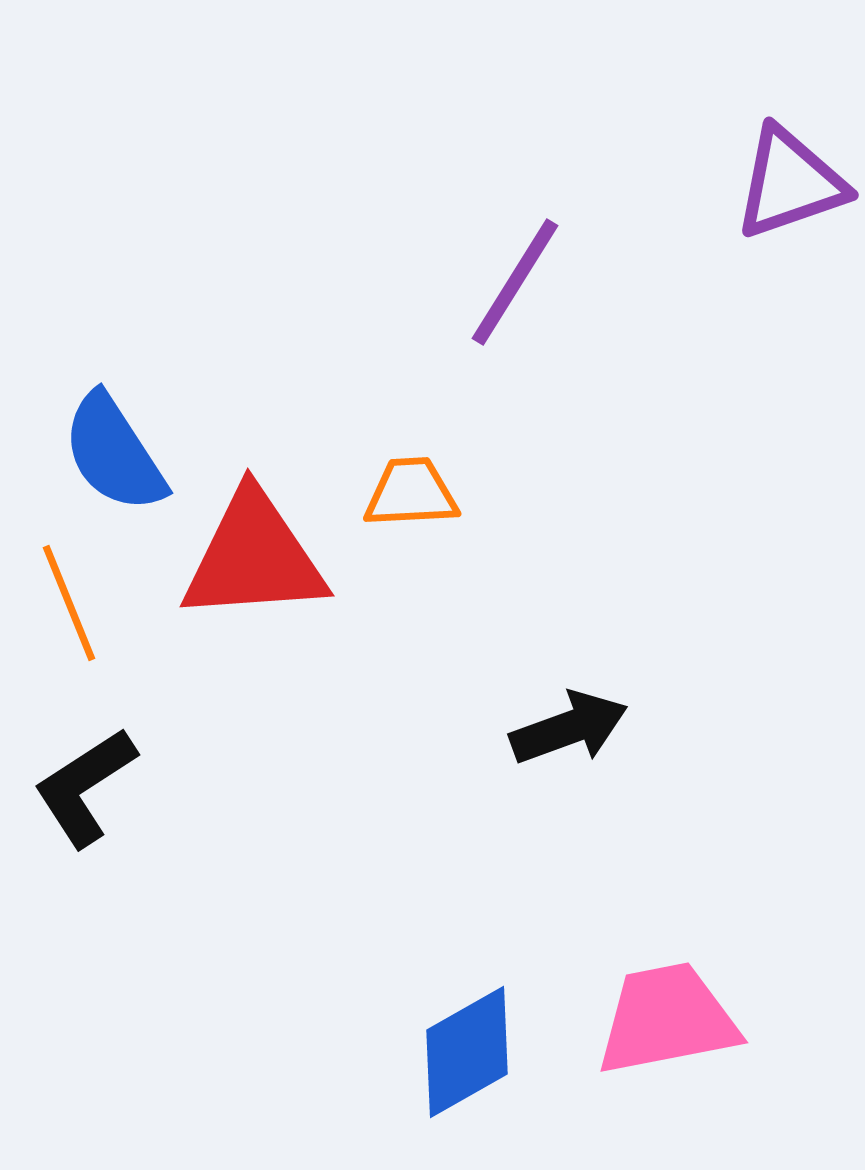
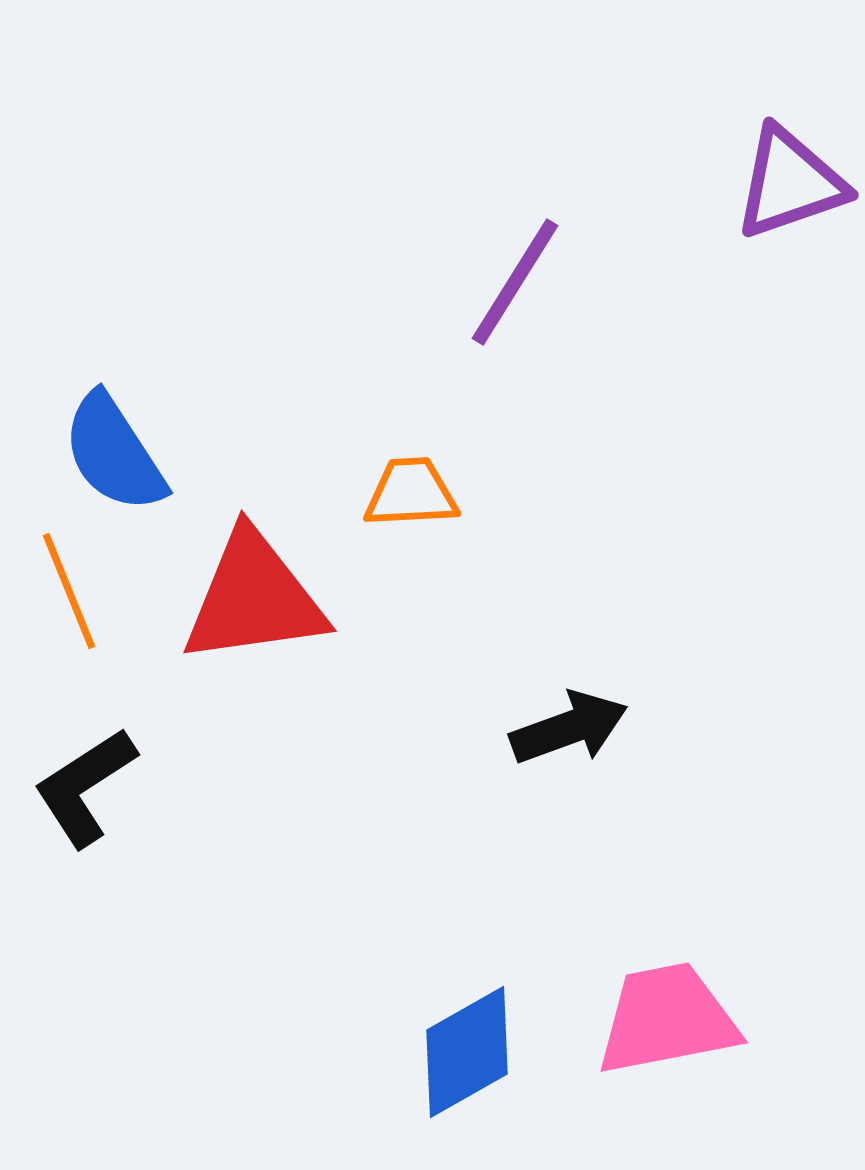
red triangle: moved 41 px down; rotated 4 degrees counterclockwise
orange line: moved 12 px up
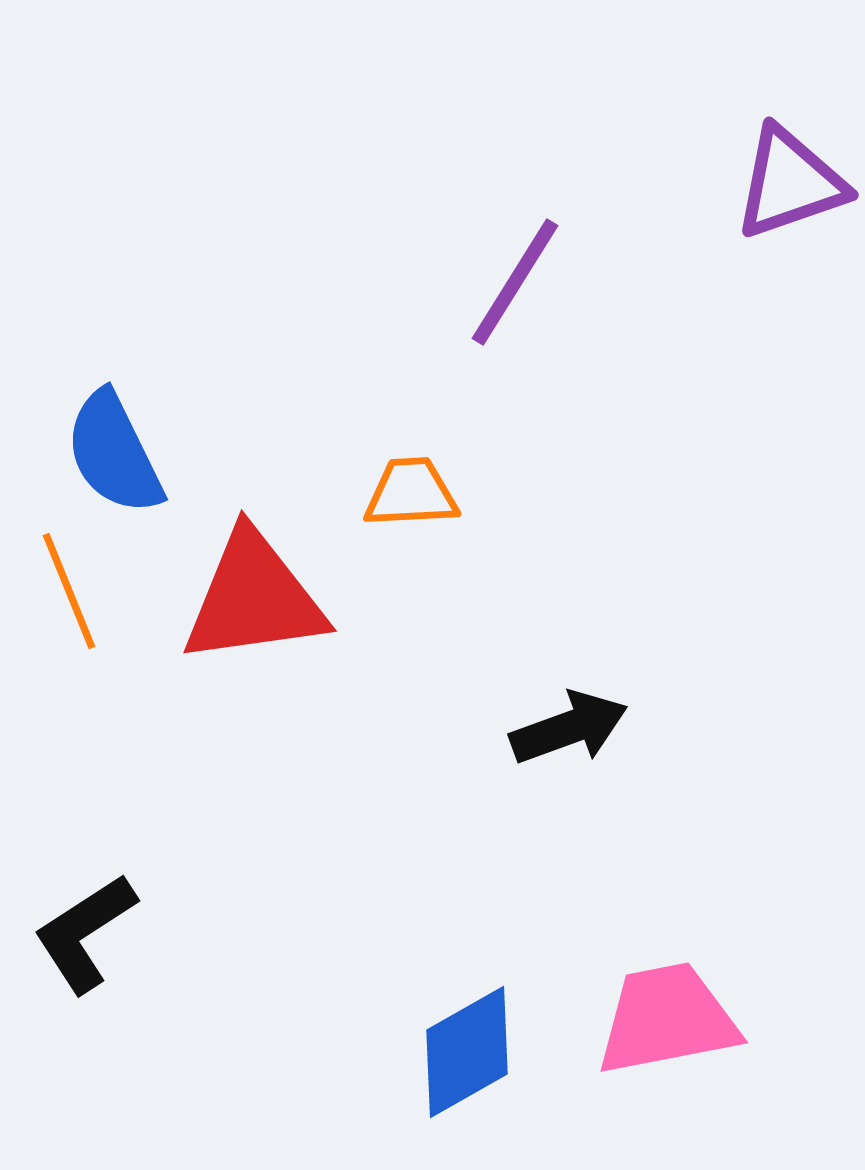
blue semicircle: rotated 7 degrees clockwise
black L-shape: moved 146 px down
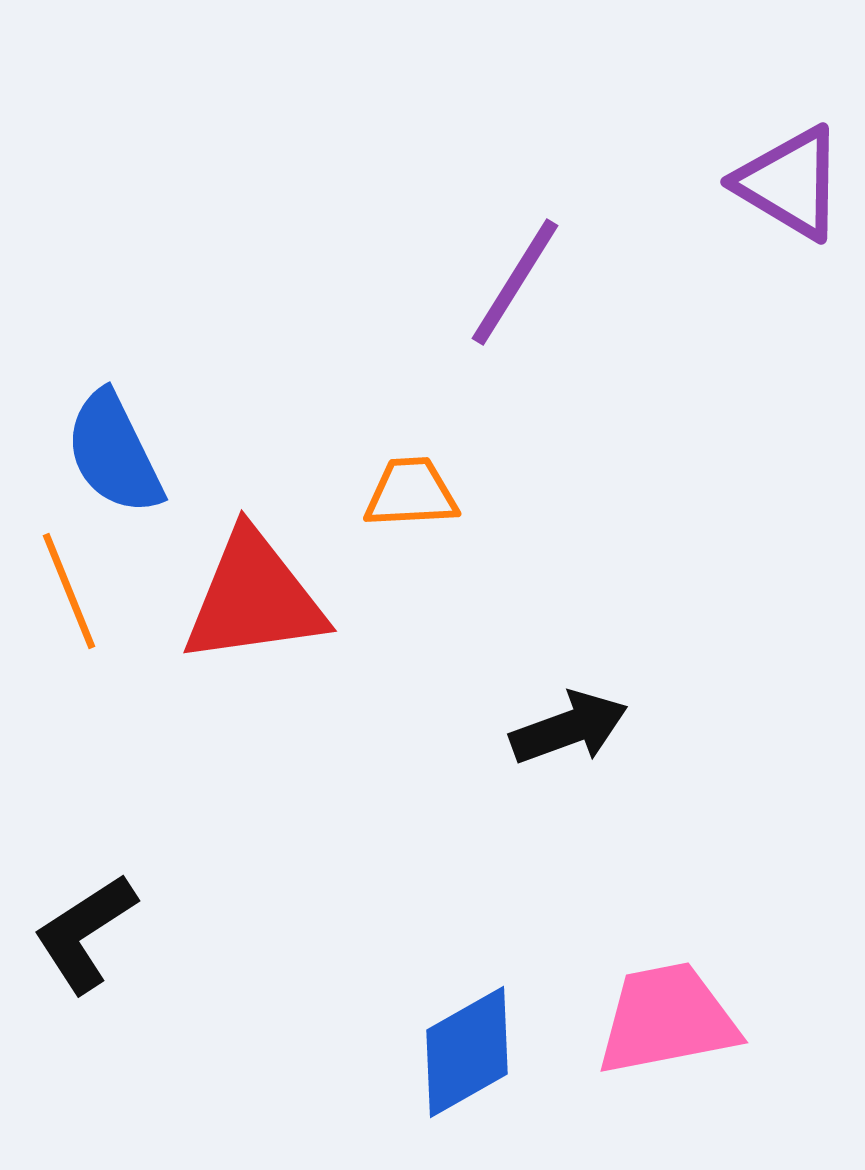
purple triangle: rotated 50 degrees clockwise
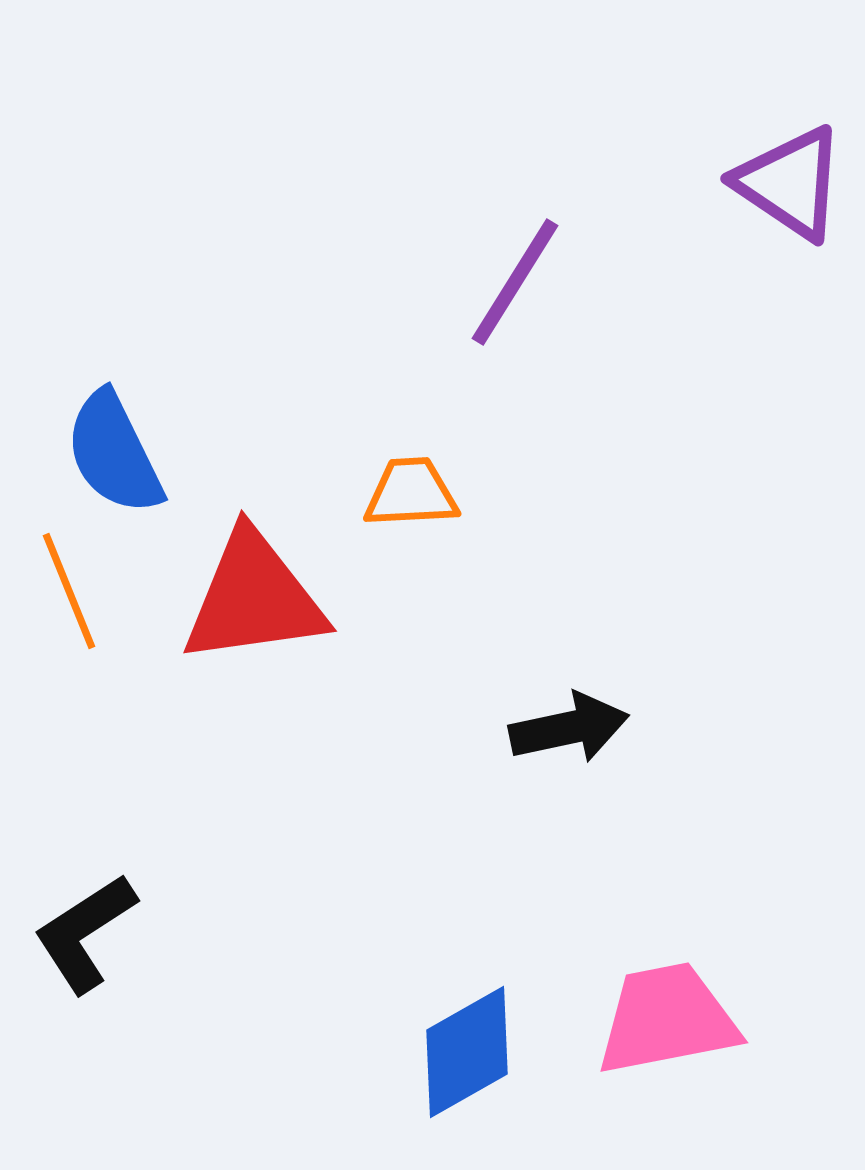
purple triangle: rotated 3 degrees clockwise
black arrow: rotated 8 degrees clockwise
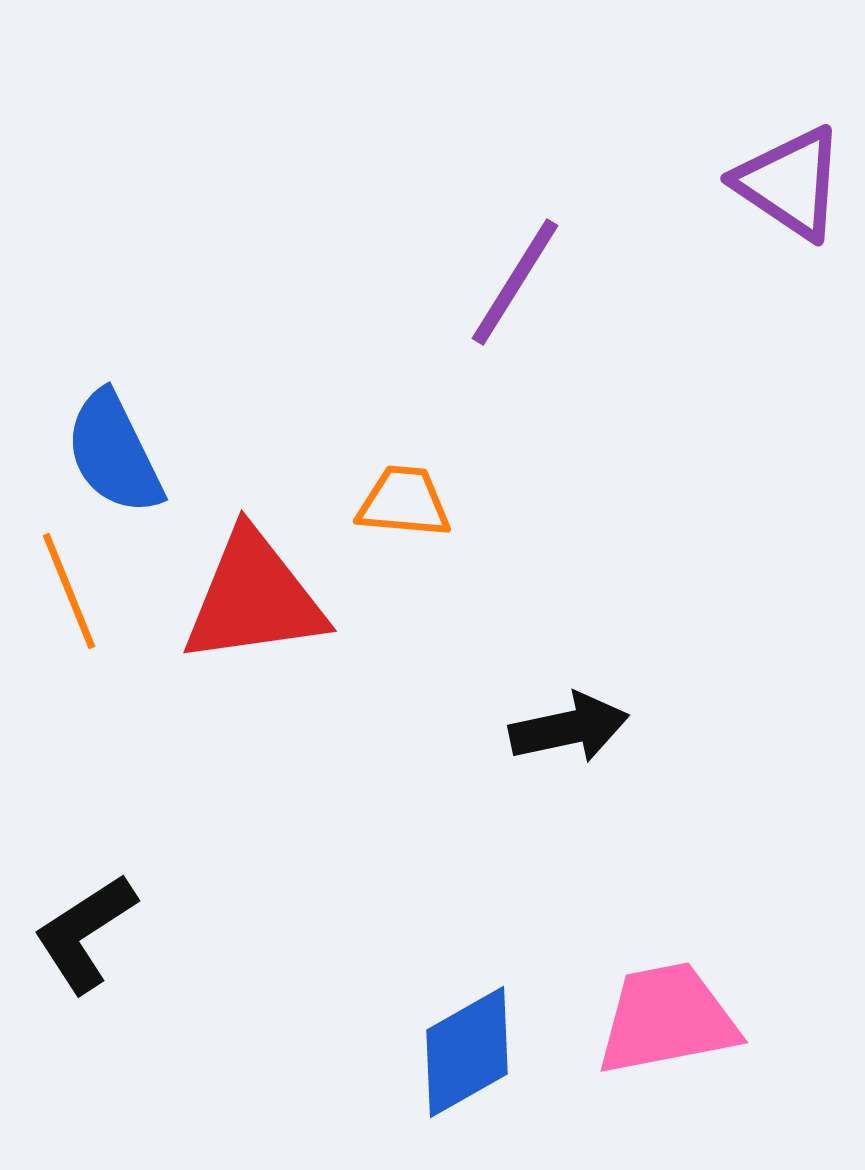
orange trapezoid: moved 7 px left, 9 px down; rotated 8 degrees clockwise
